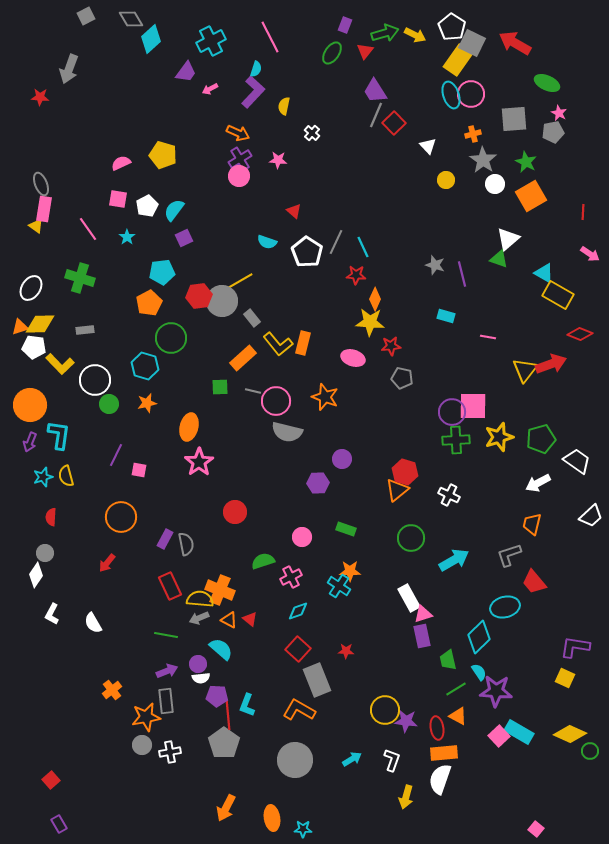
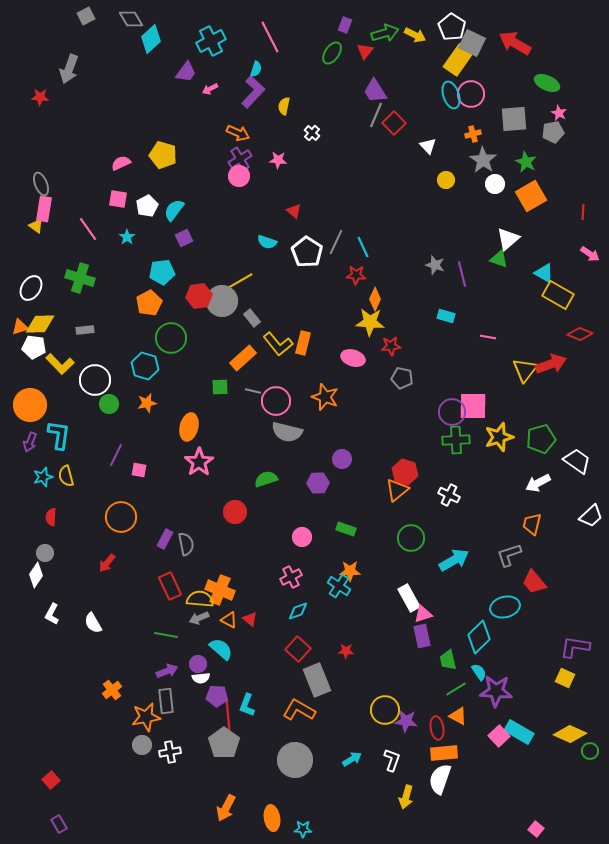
green semicircle at (263, 561): moved 3 px right, 82 px up
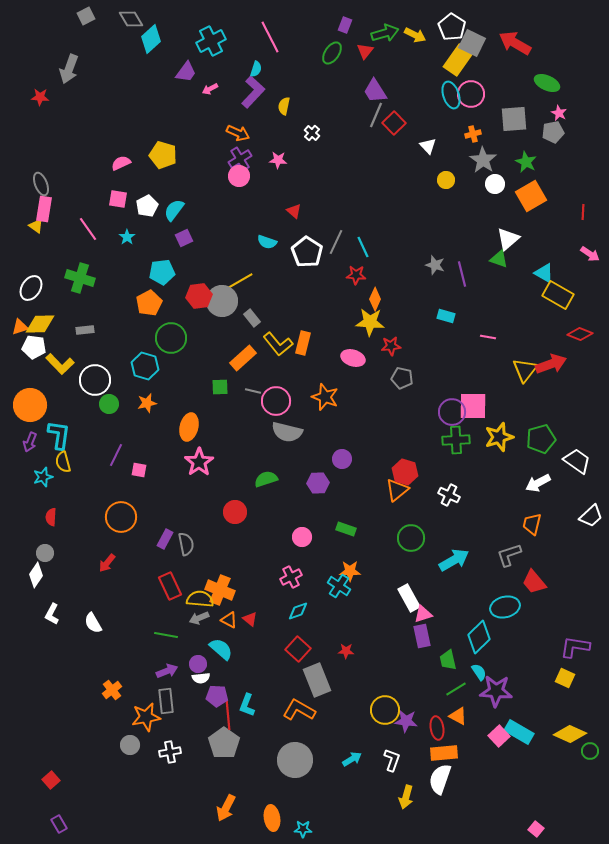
yellow semicircle at (66, 476): moved 3 px left, 14 px up
gray circle at (142, 745): moved 12 px left
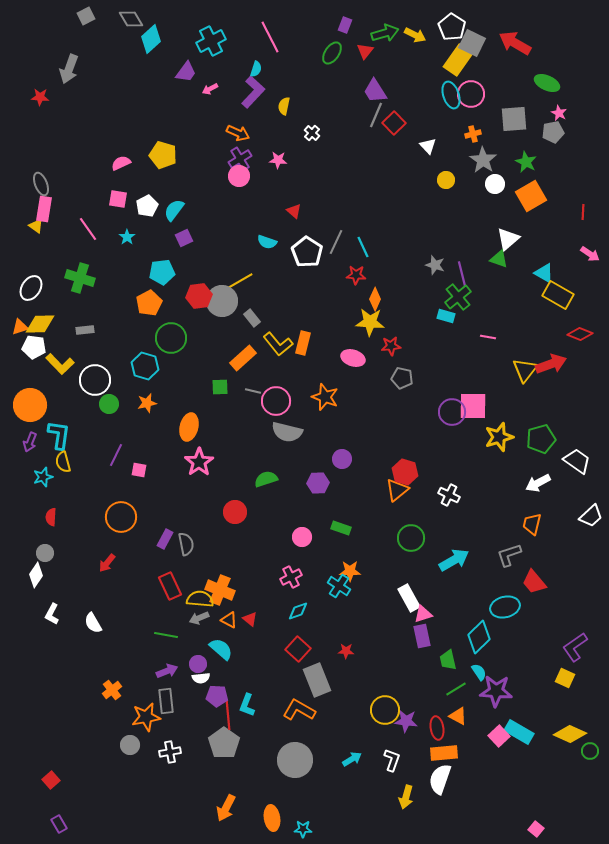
green cross at (456, 440): moved 2 px right, 143 px up; rotated 36 degrees counterclockwise
green rectangle at (346, 529): moved 5 px left, 1 px up
purple L-shape at (575, 647): rotated 44 degrees counterclockwise
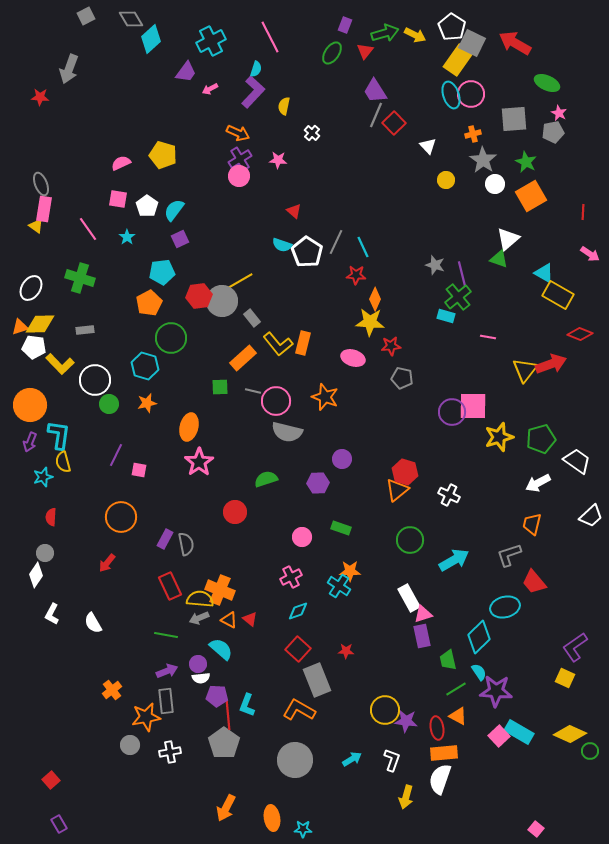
white pentagon at (147, 206): rotated 10 degrees counterclockwise
purple square at (184, 238): moved 4 px left, 1 px down
cyan semicircle at (267, 242): moved 15 px right, 3 px down
green circle at (411, 538): moved 1 px left, 2 px down
